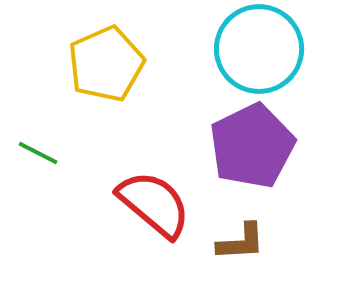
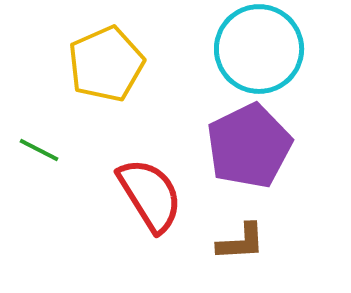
purple pentagon: moved 3 px left
green line: moved 1 px right, 3 px up
red semicircle: moved 4 px left, 9 px up; rotated 18 degrees clockwise
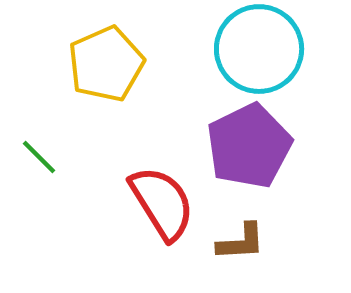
green line: moved 7 px down; rotated 18 degrees clockwise
red semicircle: moved 12 px right, 8 px down
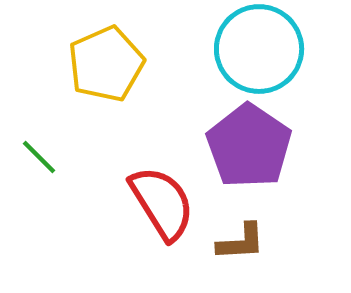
purple pentagon: rotated 12 degrees counterclockwise
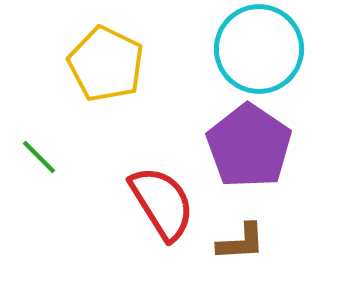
yellow pentagon: rotated 22 degrees counterclockwise
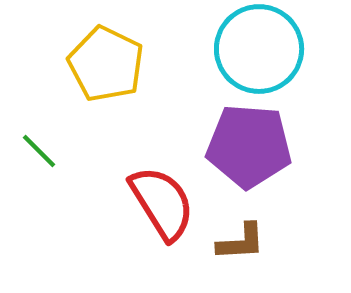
purple pentagon: rotated 30 degrees counterclockwise
green line: moved 6 px up
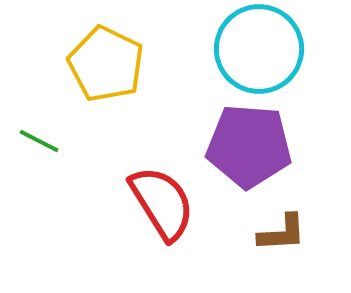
green line: moved 10 px up; rotated 18 degrees counterclockwise
brown L-shape: moved 41 px right, 9 px up
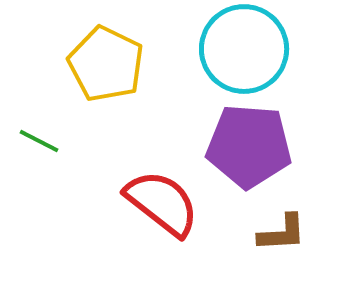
cyan circle: moved 15 px left
red semicircle: rotated 20 degrees counterclockwise
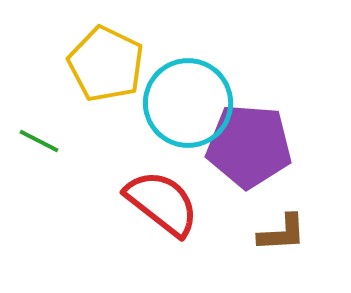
cyan circle: moved 56 px left, 54 px down
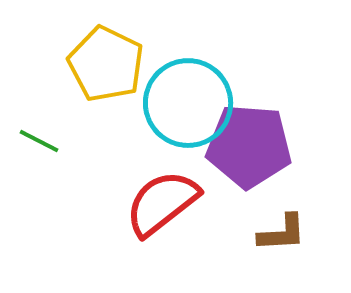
red semicircle: rotated 76 degrees counterclockwise
